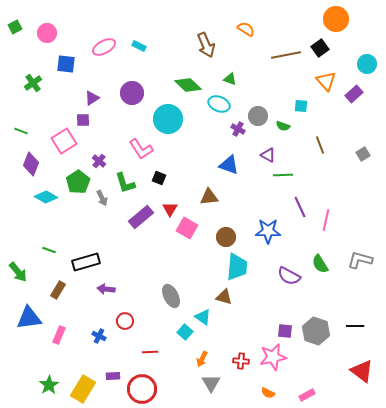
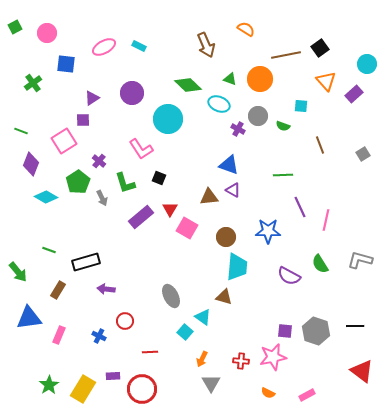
orange circle at (336, 19): moved 76 px left, 60 px down
purple triangle at (268, 155): moved 35 px left, 35 px down
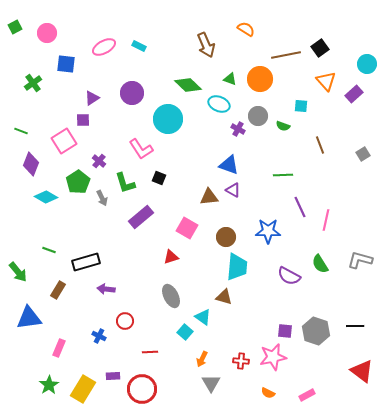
red triangle at (170, 209): moved 1 px right, 48 px down; rotated 42 degrees clockwise
pink rectangle at (59, 335): moved 13 px down
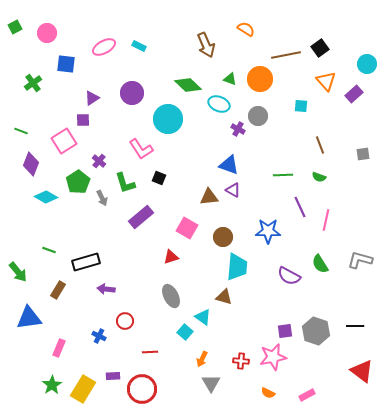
green semicircle at (283, 126): moved 36 px right, 51 px down
gray square at (363, 154): rotated 24 degrees clockwise
brown circle at (226, 237): moved 3 px left
purple square at (285, 331): rotated 14 degrees counterclockwise
green star at (49, 385): moved 3 px right
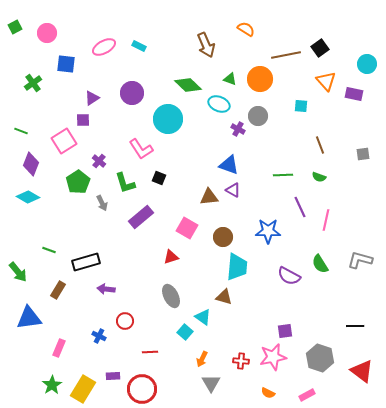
purple rectangle at (354, 94): rotated 54 degrees clockwise
cyan diamond at (46, 197): moved 18 px left
gray arrow at (102, 198): moved 5 px down
gray hexagon at (316, 331): moved 4 px right, 27 px down
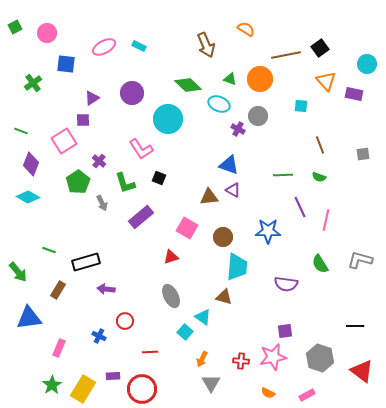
purple semicircle at (289, 276): moved 3 px left, 8 px down; rotated 20 degrees counterclockwise
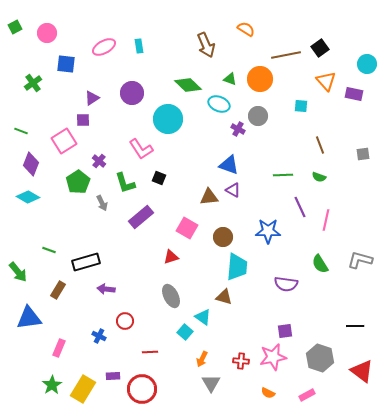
cyan rectangle at (139, 46): rotated 56 degrees clockwise
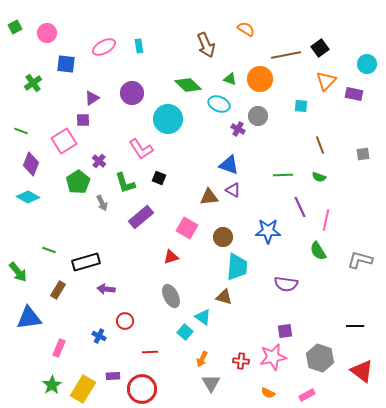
orange triangle at (326, 81): rotated 25 degrees clockwise
green semicircle at (320, 264): moved 2 px left, 13 px up
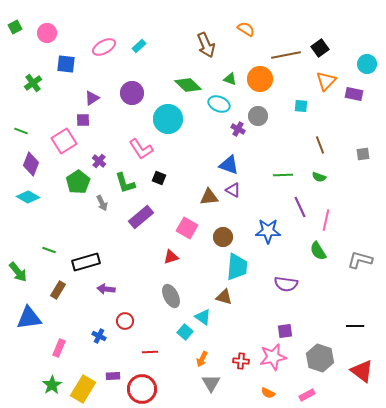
cyan rectangle at (139, 46): rotated 56 degrees clockwise
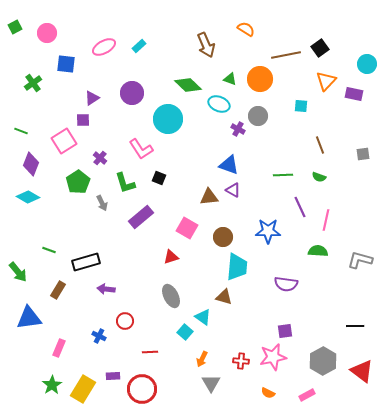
purple cross at (99, 161): moved 1 px right, 3 px up
green semicircle at (318, 251): rotated 126 degrees clockwise
gray hexagon at (320, 358): moved 3 px right, 3 px down; rotated 12 degrees clockwise
